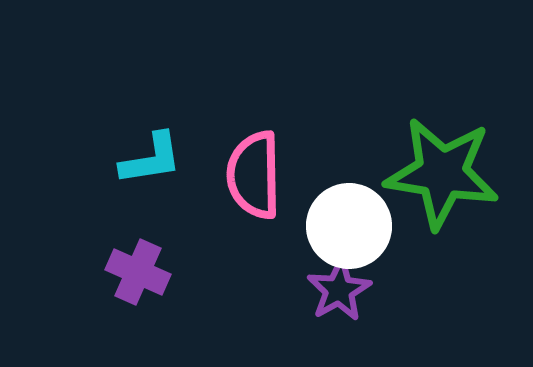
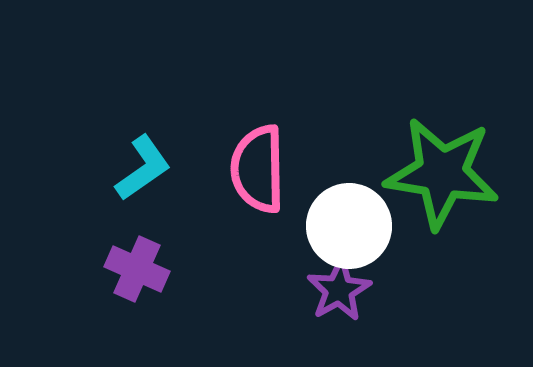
cyan L-shape: moved 8 px left, 9 px down; rotated 26 degrees counterclockwise
pink semicircle: moved 4 px right, 6 px up
purple cross: moved 1 px left, 3 px up
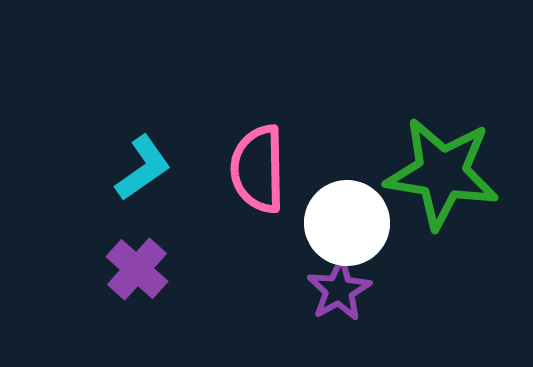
white circle: moved 2 px left, 3 px up
purple cross: rotated 18 degrees clockwise
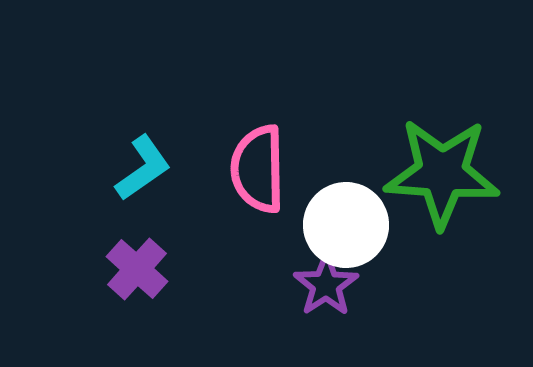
green star: rotated 5 degrees counterclockwise
white circle: moved 1 px left, 2 px down
purple star: moved 13 px left, 5 px up; rotated 4 degrees counterclockwise
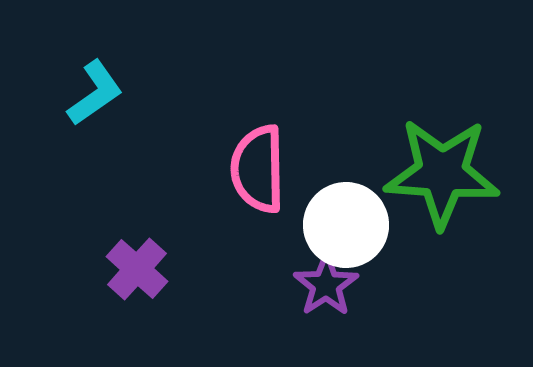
cyan L-shape: moved 48 px left, 75 px up
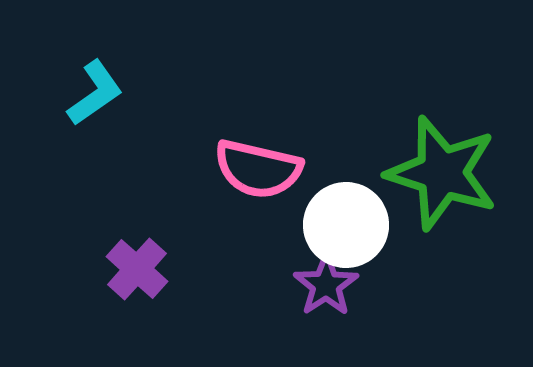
pink semicircle: rotated 76 degrees counterclockwise
green star: rotated 14 degrees clockwise
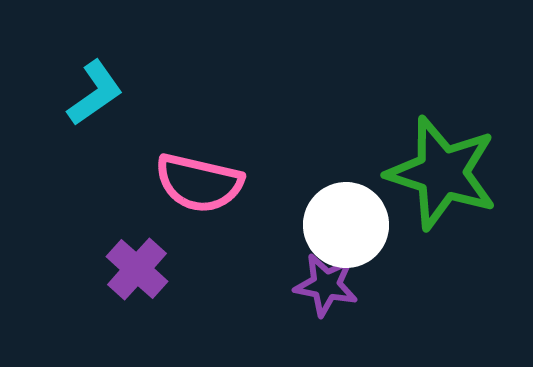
pink semicircle: moved 59 px left, 14 px down
purple star: rotated 28 degrees counterclockwise
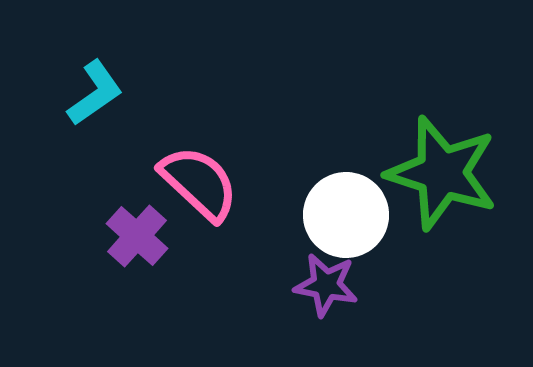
pink semicircle: rotated 150 degrees counterclockwise
white circle: moved 10 px up
purple cross: moved 33 px up
